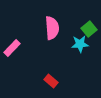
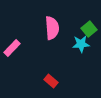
cyan star: moved 1 px right
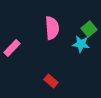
cyan star: rotated 12 degrees clockwise
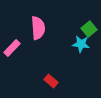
pink semicircle: moved 14 px left
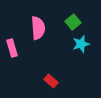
green square: moved 16 px left, 7 px up
cyan star: rotated 24 degrees counterclockwise
pink rectangle: rotated 60 degrees counterclockwise
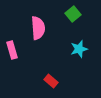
green square: moved 8 px up
cyan star: moved 2 px left, 5 px down
pink rectangle: moved 2 px down
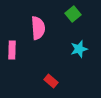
pink rectangle: rotated 18 degrees clockwise
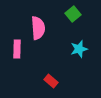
pink rectangle: moved 5 px right, 1 px up
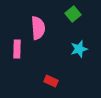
red rectangle: rotated 16 degrees counterclockwise
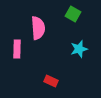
green square: rotated 21 degrees counterclockwise
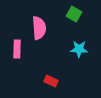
green square: moved 1 px right
pink semicircle: moved 1 px right
cyan star: rotated 18 degrees clockwise
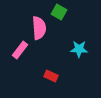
green square: moved 15 px left, 2 px up
pink rectangle: moved 3 px right, 1 px down; rotated 36 degrees clockwise
red rectangle: moved 5 px up
